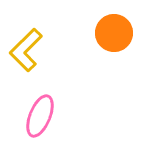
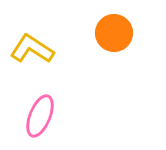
yellow L-shape: moved 6 px right, 1 px up; rotated 78 degrees clockwise
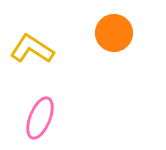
pink ellipse: moved 2 px down
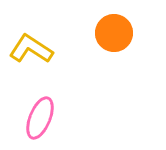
yellow L-shape: moved 1 px left
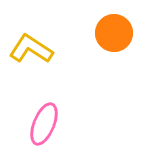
pink ellipse: moved 4 px right, 6 px down
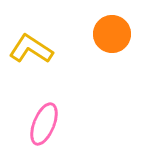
orange circle: moved 2 px left, 1 px down
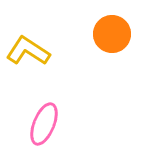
yellow L-shape: moved 3 px left, 2 px down
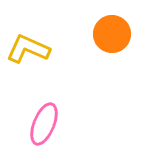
yellow L-shape: moved 2 px up; rotated 9 degrees counterclockwise
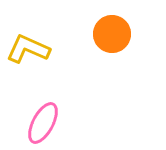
pink ellipse: moved 1 px left, 1 px up; rotated 6 degrees clockwise
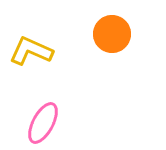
yellow L-shape: moved 3 px right, 2 px down
